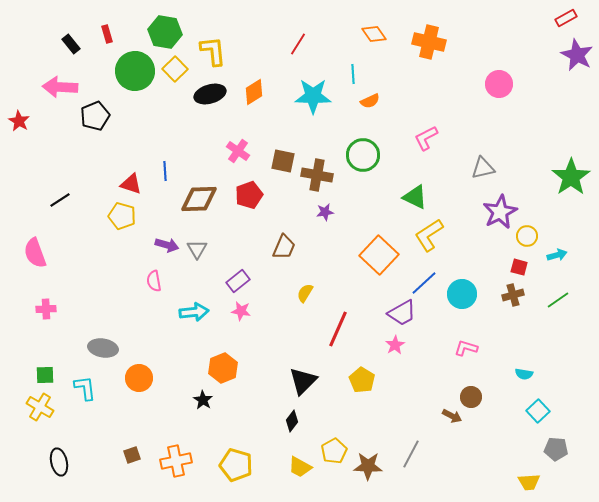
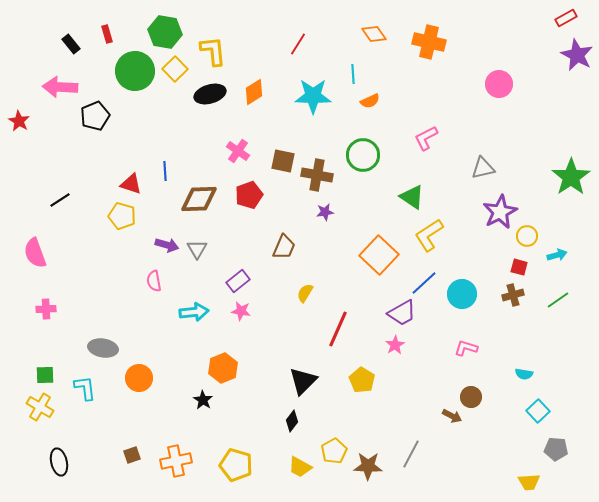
green triangle at (415, 197): moved 3 px left; rotated 8 degrees clockwise
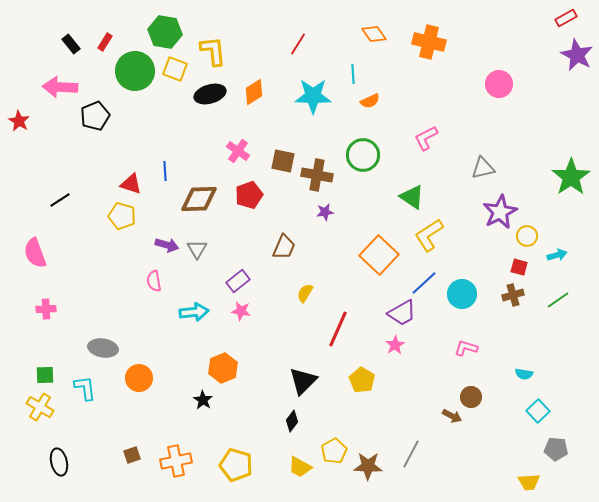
red rectangle at (107, 34): moved 2 px left, 8 px down; rotated 48 degrees clockwise
yellow square at (175, 69): rotated 25 degrees counterclockwise
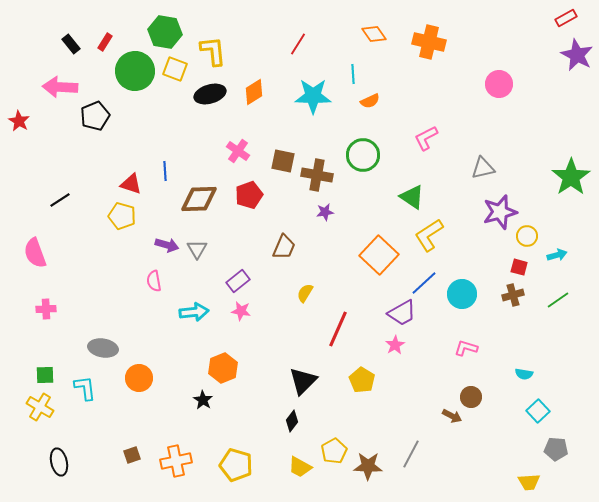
purple star at (500, 212): rotated 12 degrees clockwise
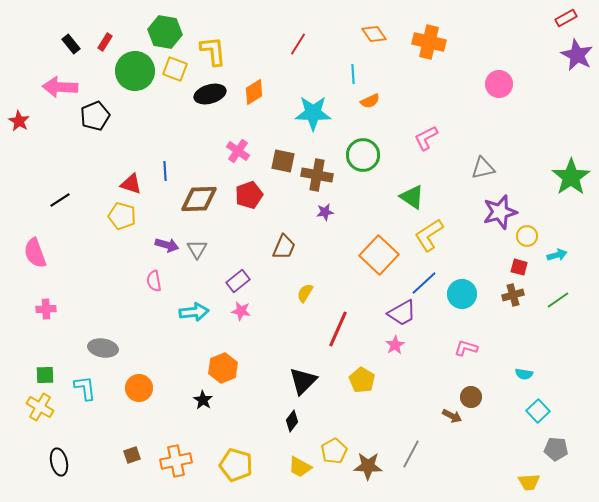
cyan star at (313, 96): moved 17 px down
orange circle at (139, 378): moved 10 px down
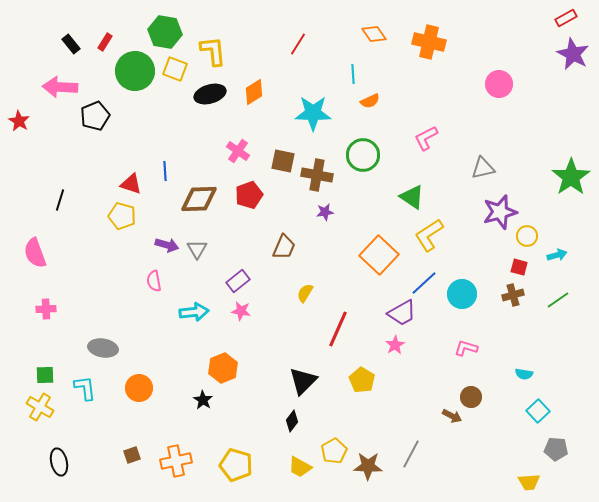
purple star at (577, 55): moved 4 px left, 1 px up
black line at (60, 200): rotated 40 degrees counterclockwise
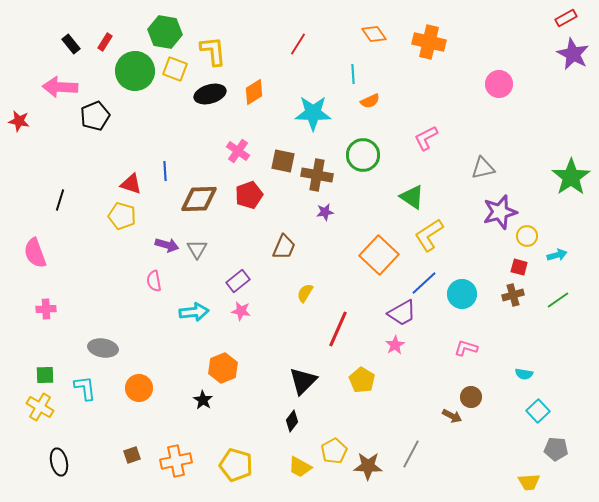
red star at (19, 121): rotated 20 degrees counterclockwise
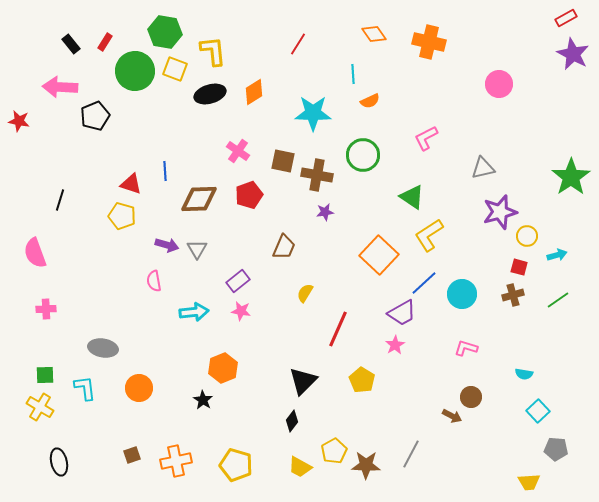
brown star at (368, 466): moved 2 px left, 1 px up
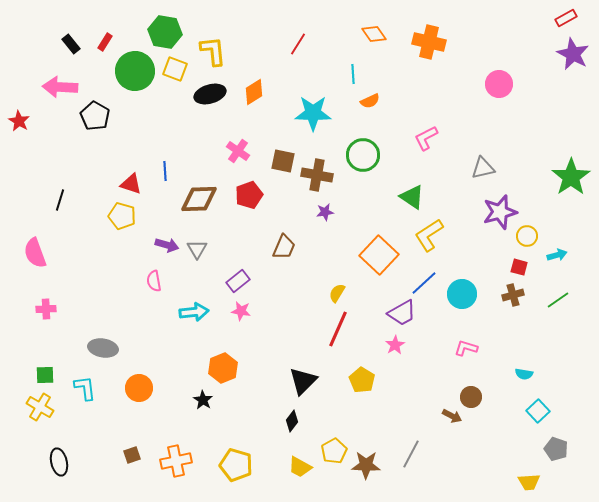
black pentagon at (95, 116): rotated 20 degrees counterclockwise
red star at (19, 121): rotated 20 degrees clockwise
yellow semicircle at (305, 293): moved 32 px right
gray pentagon at (556, 449): rotated 15 degrees clockwise
